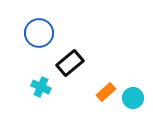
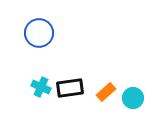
black rectangle: moved 25 px down; rotated 32 degrees clockwise
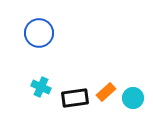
black rectangle: moved 5 px right, 10 px down
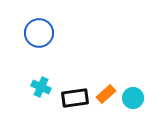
orange rectangle: moved 2 px down
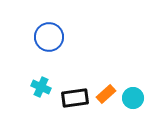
blue circle: moved 10 px right, 4 px down
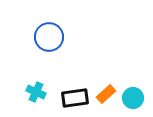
cyan cross: moved 5 px left, 5 px down
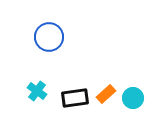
cyan cross: moved 1 px right, 1 px up; rotated 12 degrees clockwise
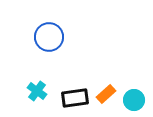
cyan circle: moved 1 px right, 2 px down
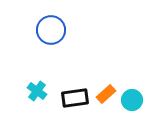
blue circle: moved 2 px right, 7 px up
cyan circle: moved 2 px left
